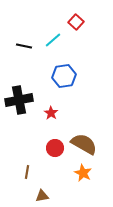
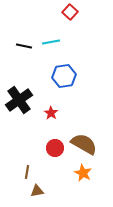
red square: moved 6 px left, 10 px up
cyan line: moved 2 px left, 2 px down; rotated 30 degrees clockwise
black cross: rotated 24 degrees counterclockwise
brown triangle: moved 5 px left, 5 px up
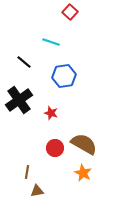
cyan line: rotated 30 degrees clockwise
black line: moved 16 px down; rotated 28 degrees clockwise
red star: rotated 16 degrees counterclockwise
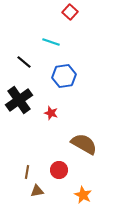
red circle: moved 4 px right, 22 px down
orange star: moved 22 px down
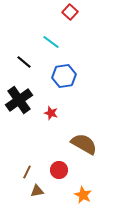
cyan line: rotated 18 degrees clockwise
brown line: rotated 16 degrees clockwise
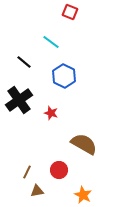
red square: rotated 21 degrees counterclockwise
blue hexagon: rotated 25 degrees counterclockwise
